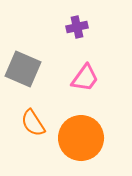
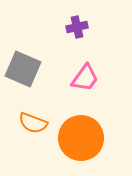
orange semicircle: rotated 36 degrees counterclockwise
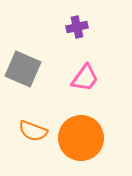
orange semicircle: moved 8 px down
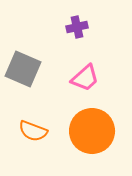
pink trapezoid: rotated 12 degrees clockwise
orange circle: moved 11 px right, 7 px up
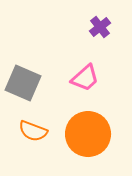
purple cross: moved 23 px right; rotated 25 degrees counterclockwise
gray square: moved 14 px down
orange circle: moved 4 px left, 3 px down
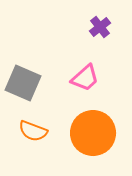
orange circle: moved 5 px right, 1 px up
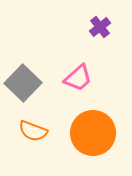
pink trapezoid: moved 7 px left
gray square: rotated 21 degrees clockwise
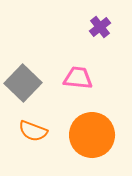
pink trapezoid: rotated 132 degrees counterclockwise
orange circle: moved 1 px left, 2 px down
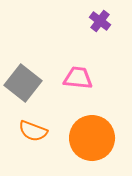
purple cross: moved 6 px up; rotated 15 degrees counterclockwise
gray square: rotated 6 degrees counterclockwise
orange circle: moved 3 px down
